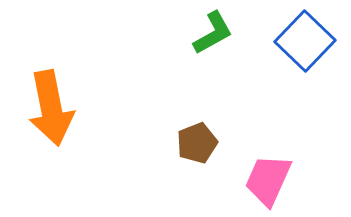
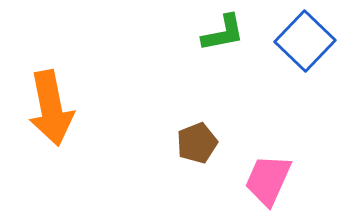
green L-shape: moved 10 px right; rotated 18 degrees clockwise
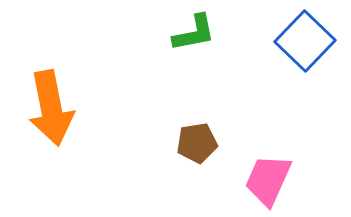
green L-shape: moved 29 px left
brown pentagon: rotated 12 degrees clockwise
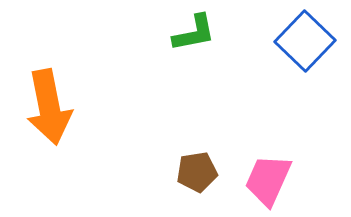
orange arrow: moved 2 px left, 1 px up
brown pentagon: moved 29 px down
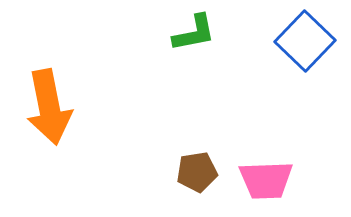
pink trapezoid: moved 2 px left; rotated 116 degrees counterclockwise
